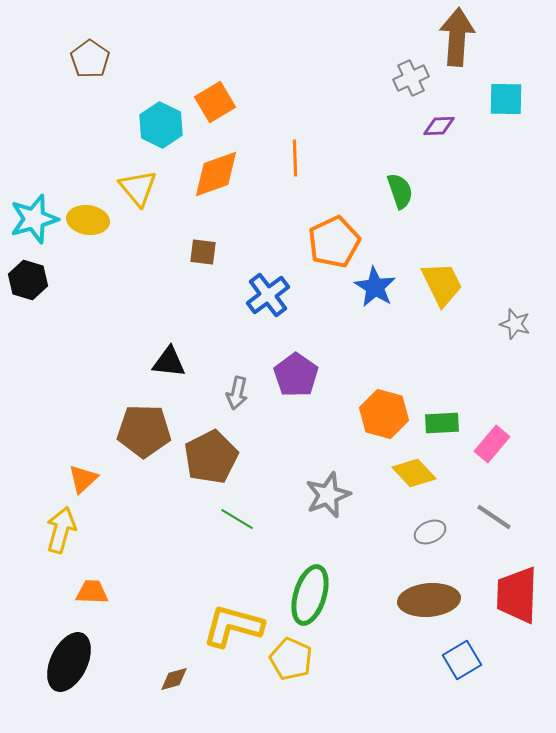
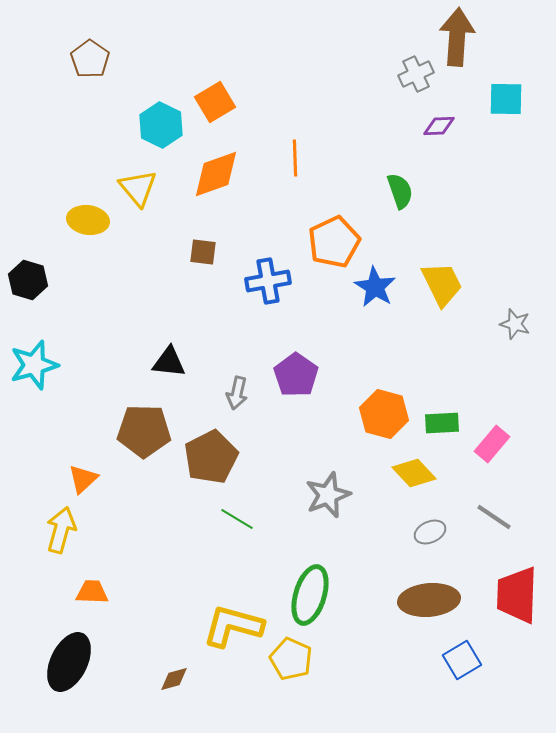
gray cross at (411, 78): moved 5 px right, 4 px up
cyan star at (34, 219): moved 146 px down
blue cross at (268, 295): moved 14 px up; rotated 27 degrees clockwise
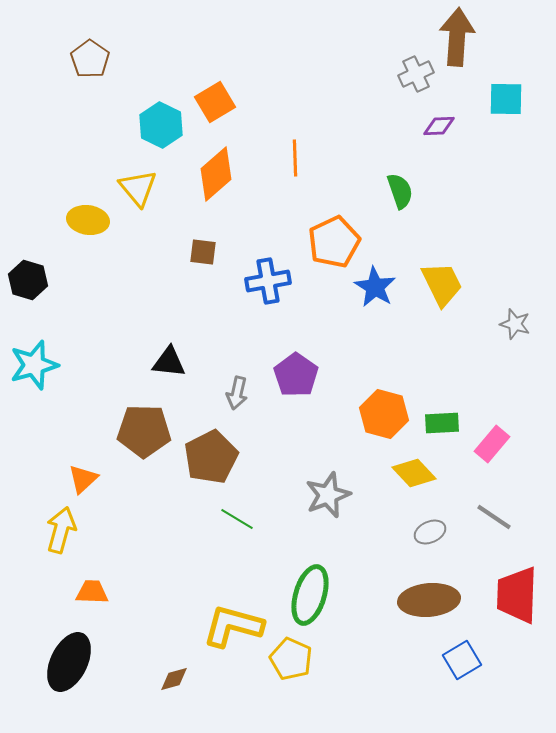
orange diamond at (216, 174): rotated 22 degrees counterclockwise
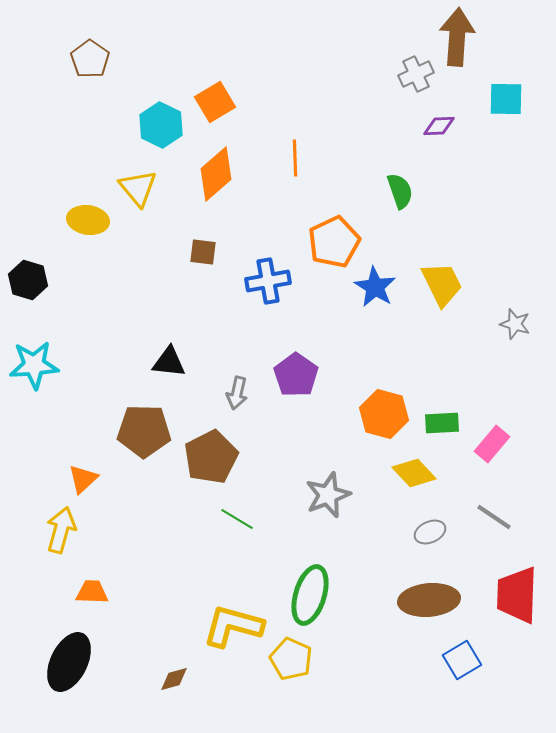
cyan star at (34, 365): rotated 12 degrees clockwise
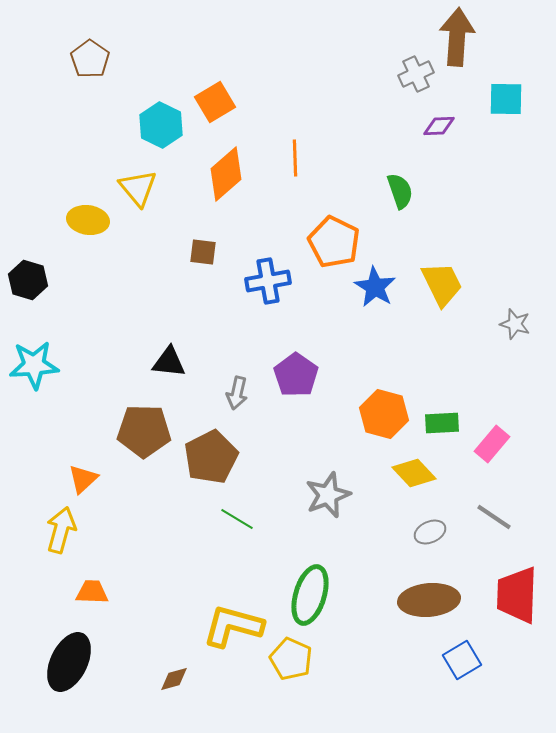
orange diamond at (216, 174): moved 10 px right
orange pentagon at (334, 242): rotated 21 degrees counterclockwise
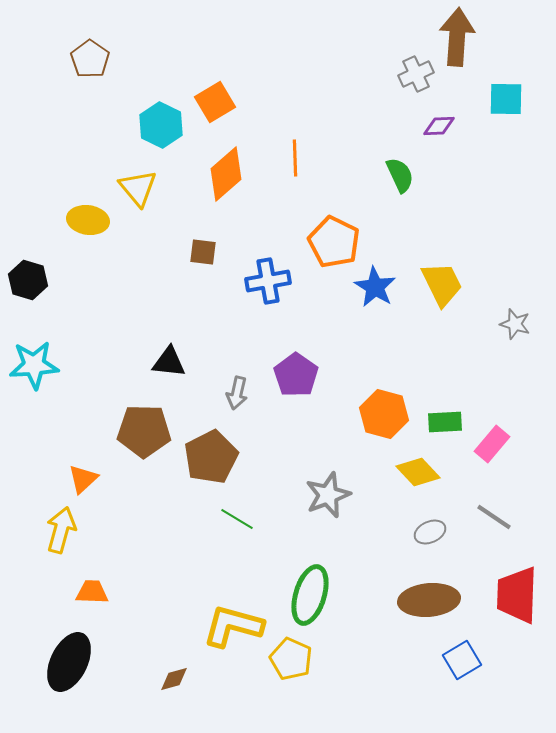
green semicircle at (400, 191): moved 16 px up; rotated 6 degrees counterclockwise
green rectangle at (442, 423): moved 3 px right, 1 px up
yellow diamond at (414, 473): moved 4 px right, 1 px up
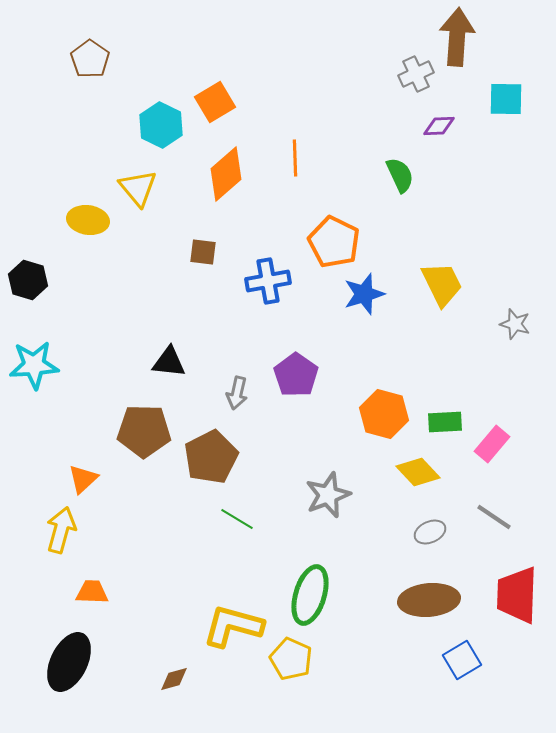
blue star at (375, 287): moved 11 px left, 7 px down; rotated 24 degrees clockwise
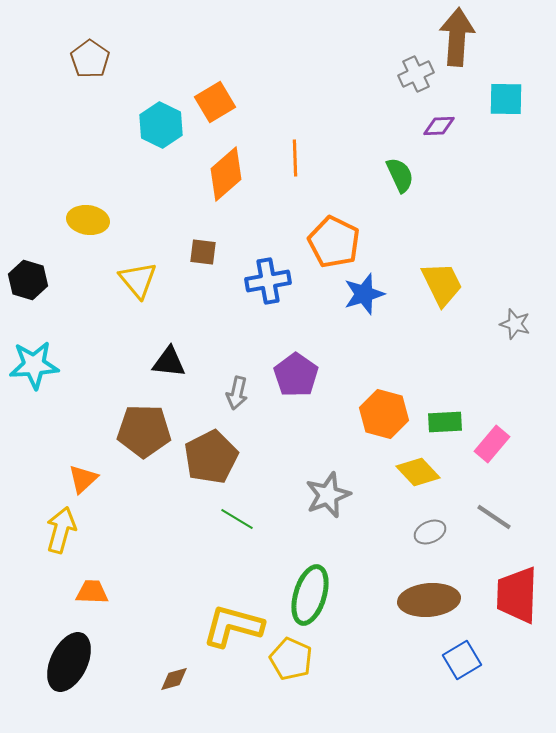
yellow triangle at (138, 188): moved 92 px down
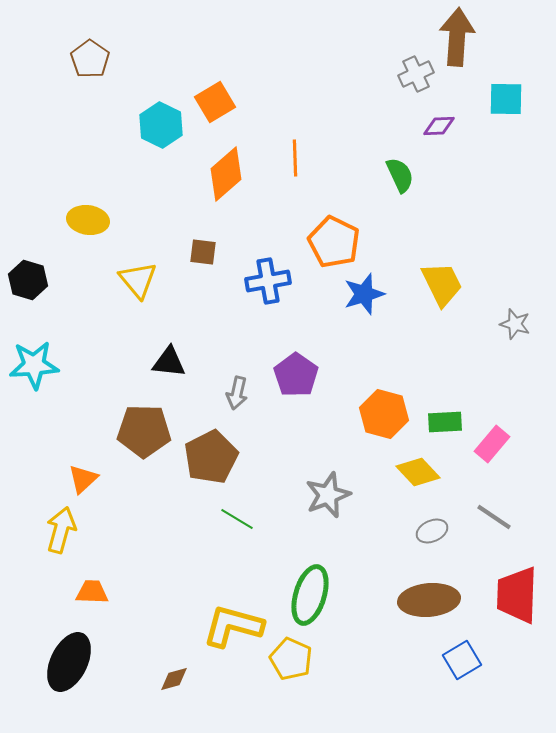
gray ellipse at (430, 532): moved 2 px right, 1 px up
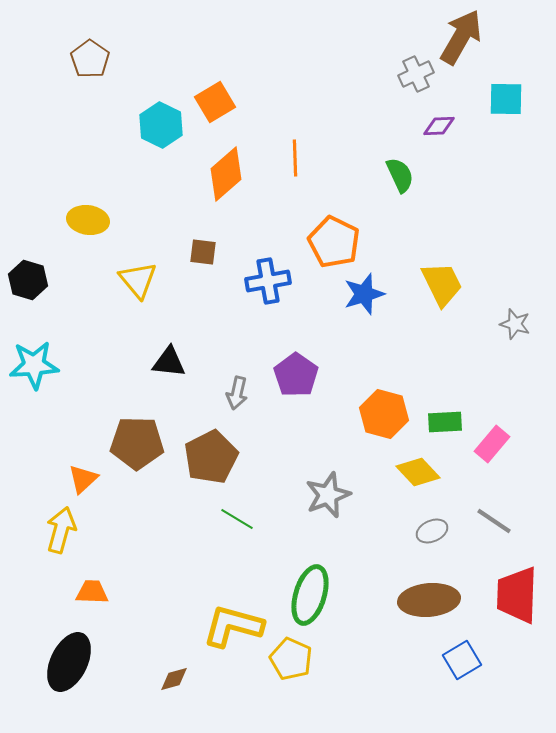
brown arrow at (457, 37): moved 4 px right; rotated 26 degrees clockwise
brown pentagon at (144, 431): moved 7 px left, 12 px down
gray line at (494, 517): moved 4 px down
